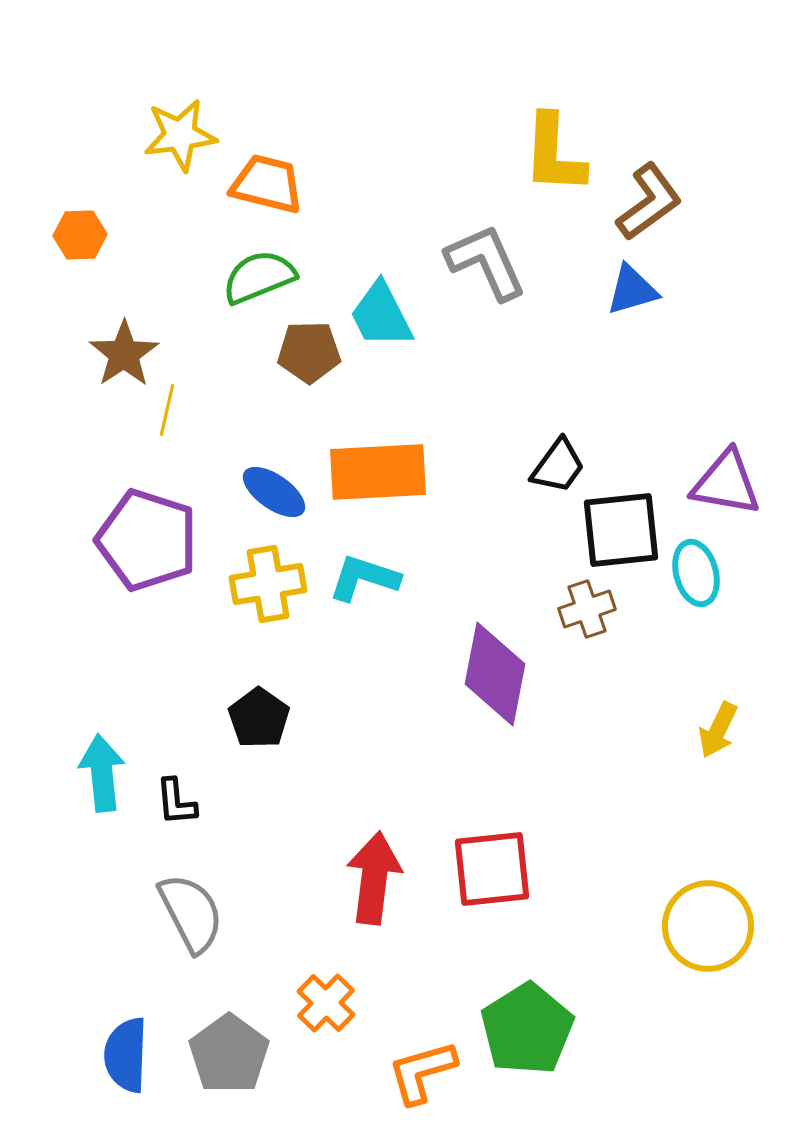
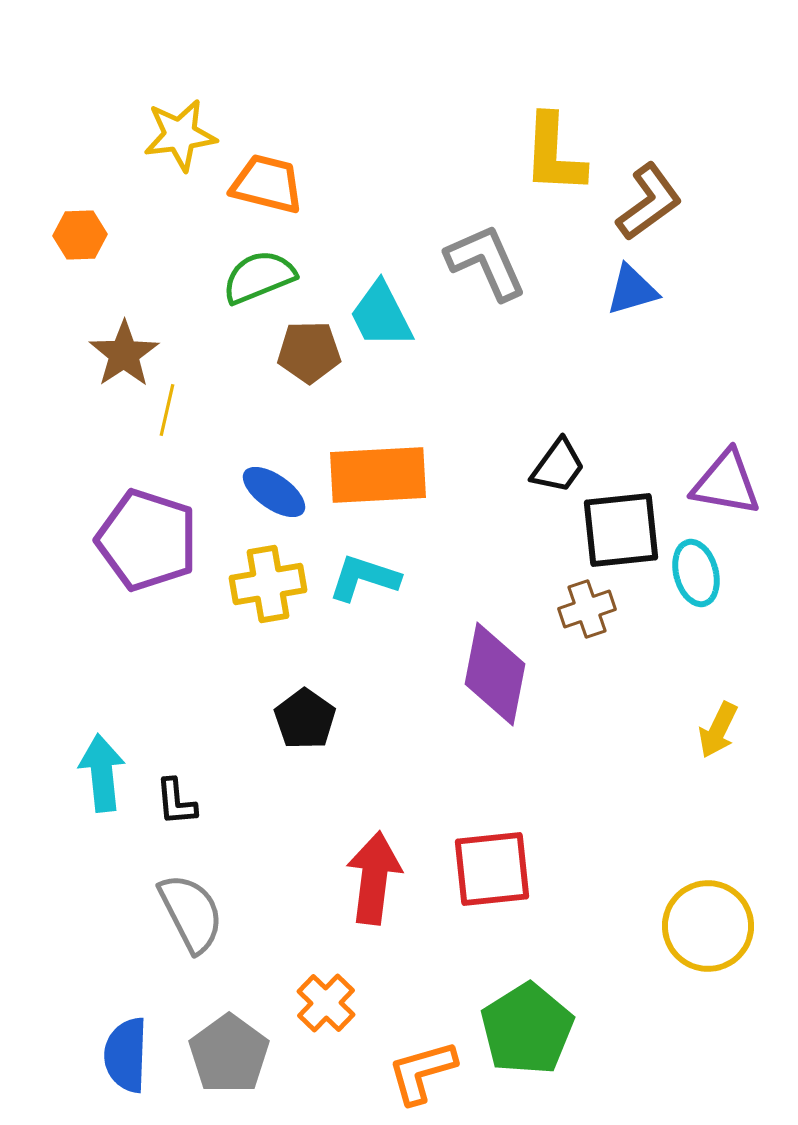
orange rectangle: moved 3 px down
black pentagon: moved 46 px right, 1 px down
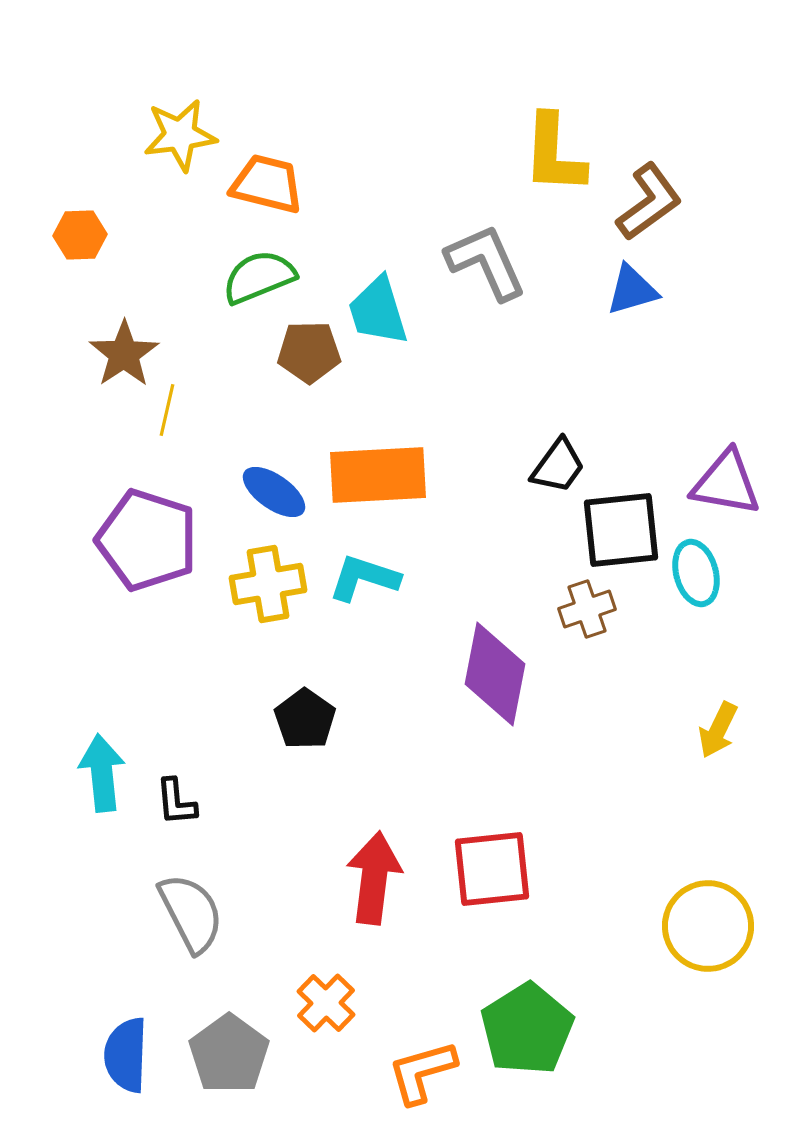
cyan trapezoid: moved 3 px left, 4 px up; rotated 10 degrees clockwise
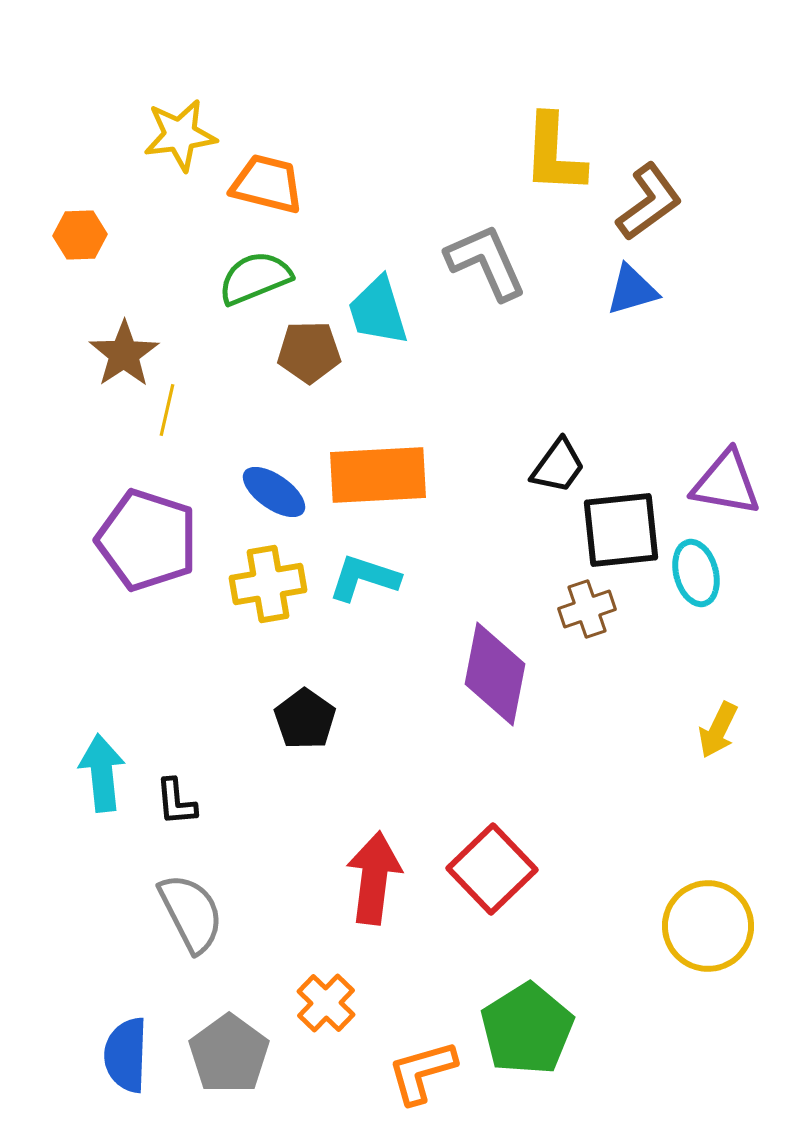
green semicircle: moved 4 px left, 1 px down
red square: rotated 38 degrees counterclockwise
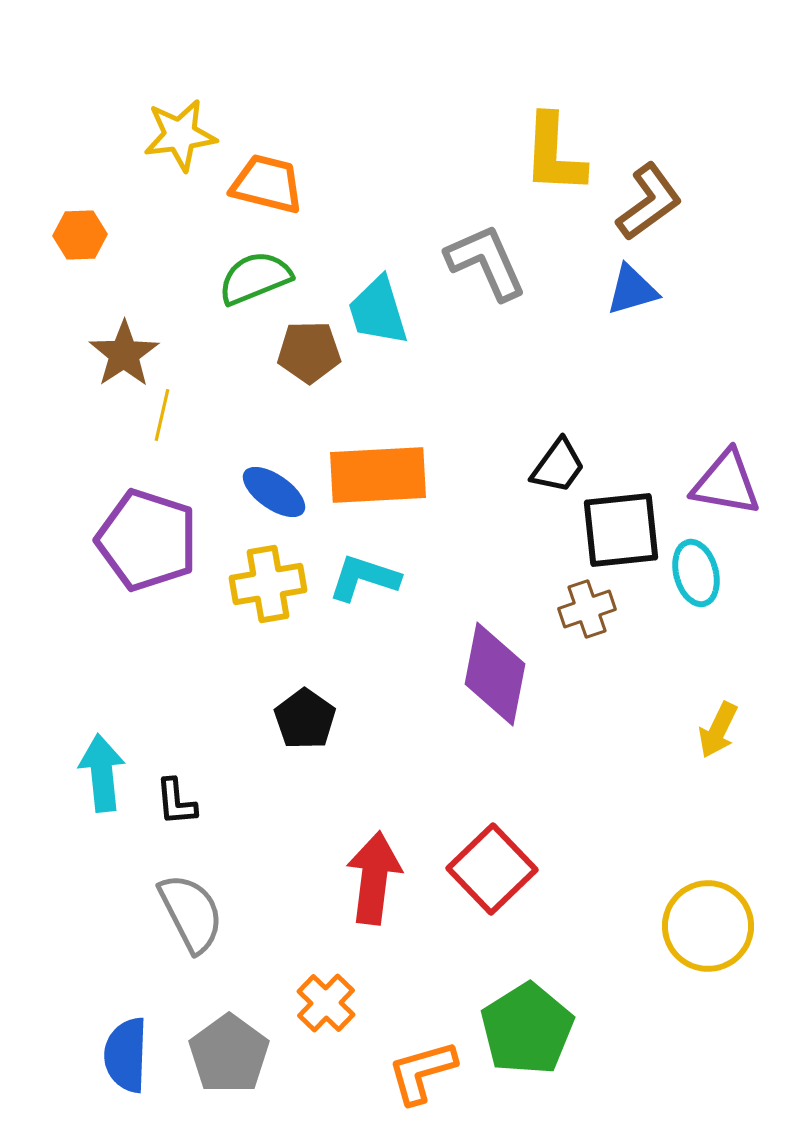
yellow line: moved 5 px left, 5 px down
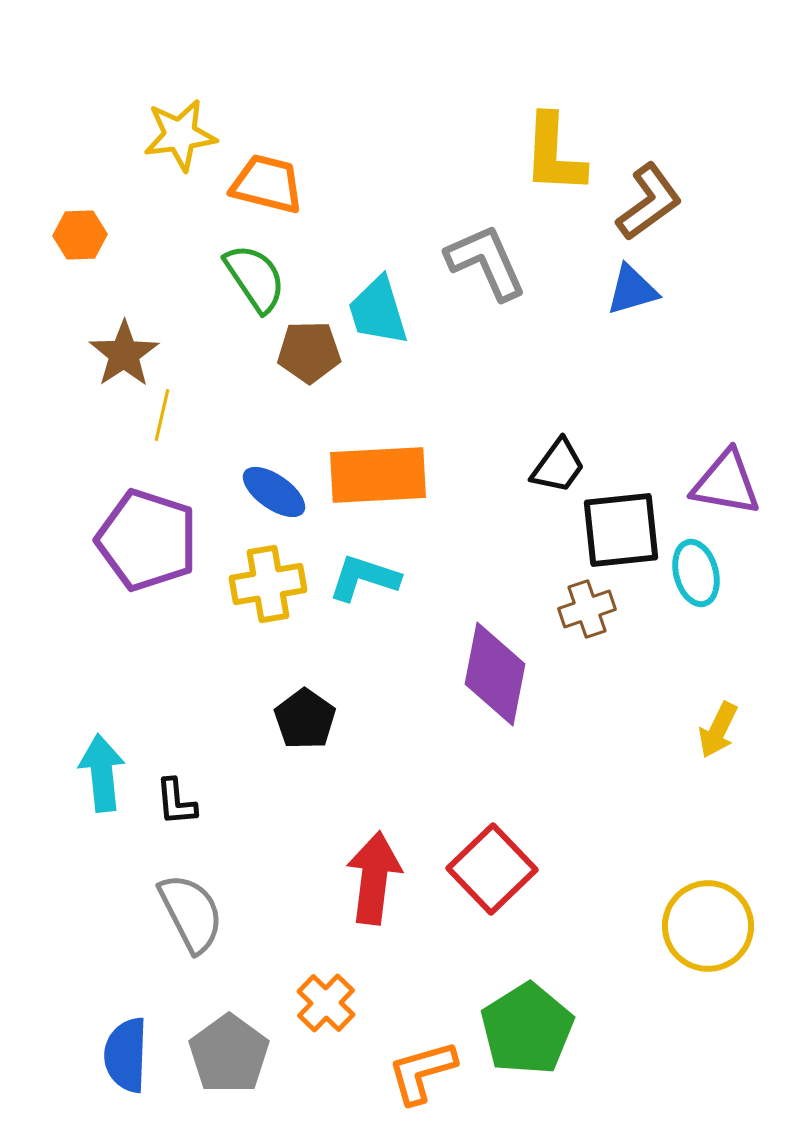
green semicircle: rotated 78 degrees clockwise
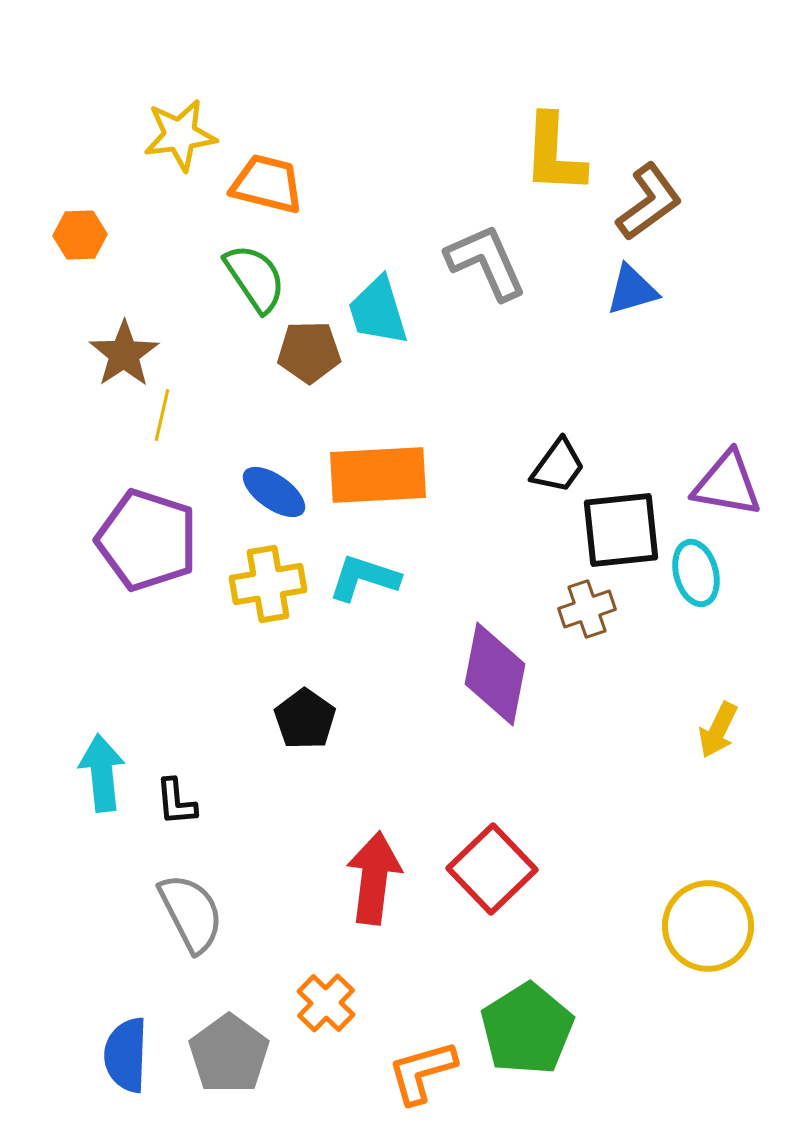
purple triangle: moved 1 px right, 1 px down
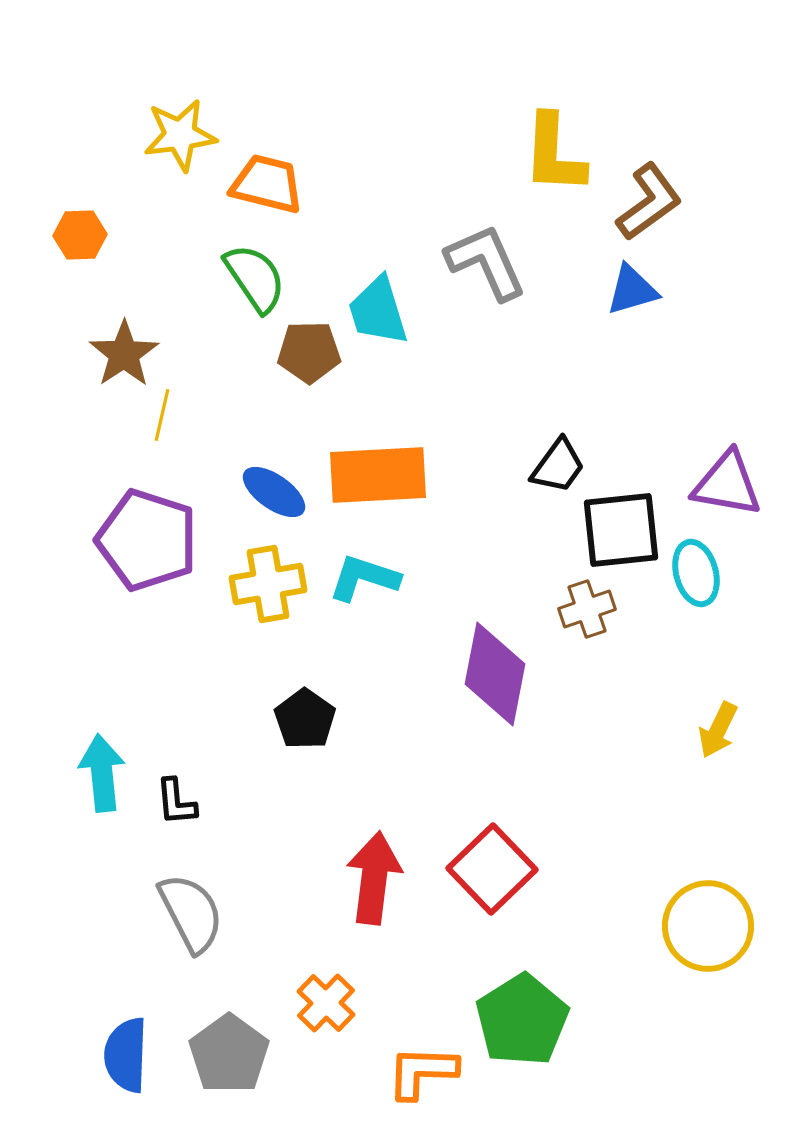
green pentagon: moved 5 px left, 9 px up
orange L-shape: rotated 18 degrees clockwise
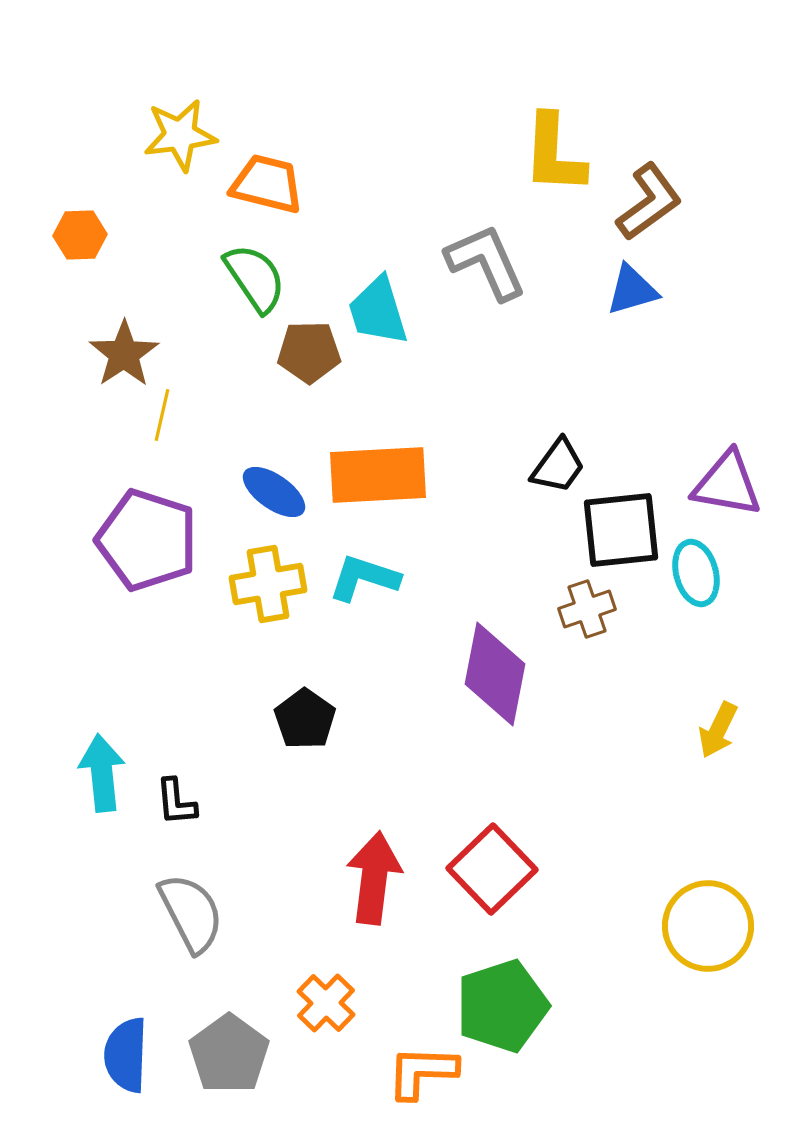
green pentagon: moved 20 px left, 14 px up; rotated 14 degrees clockwise
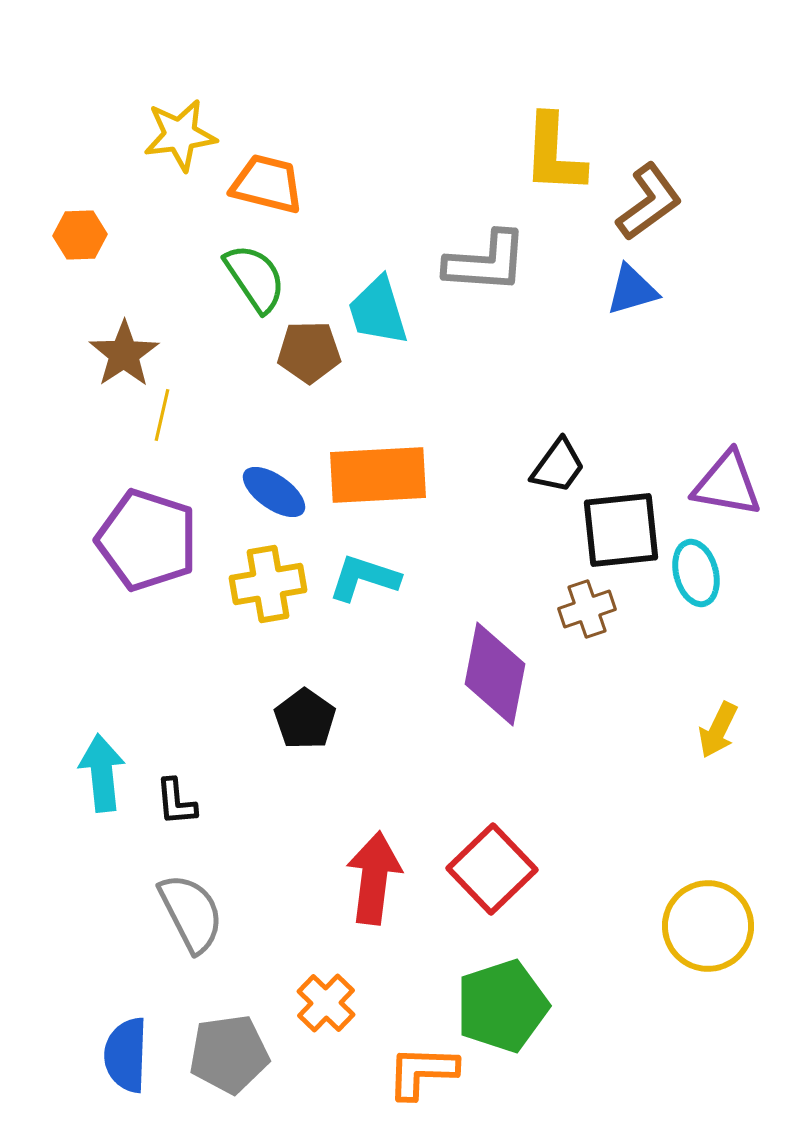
gray L-shape: rotated 118 degrees clockwise
gray pentagon: rotated 28 degrees clockwise
